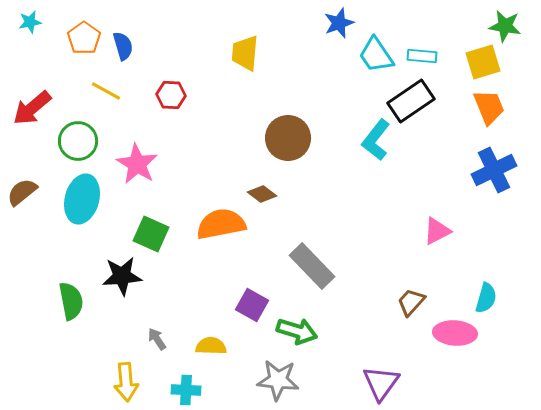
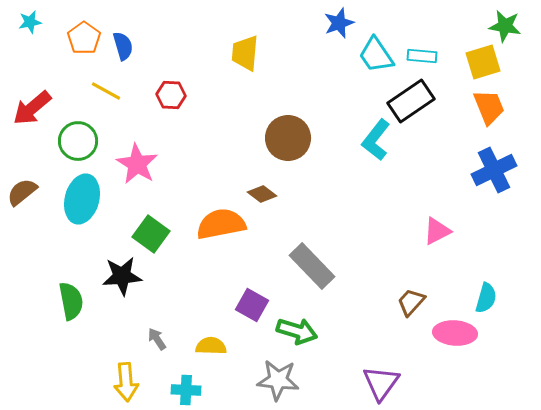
green square: rotated 12 degrees clockwise
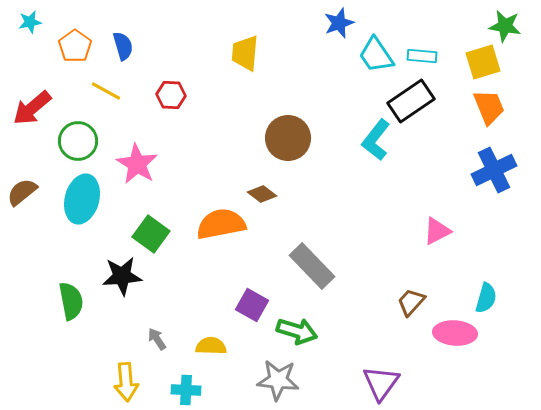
orange pentagon: moved 9 px left, 8 px down
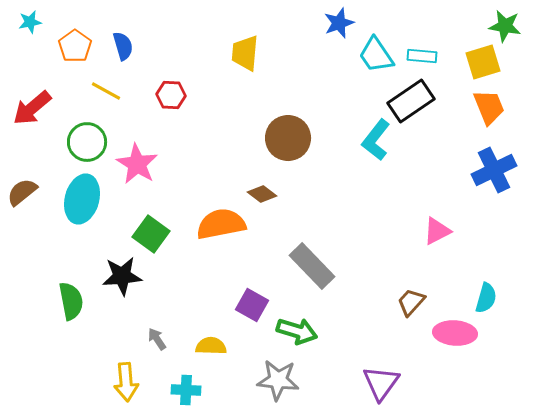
green circle: moved 9 px right, 1 px down
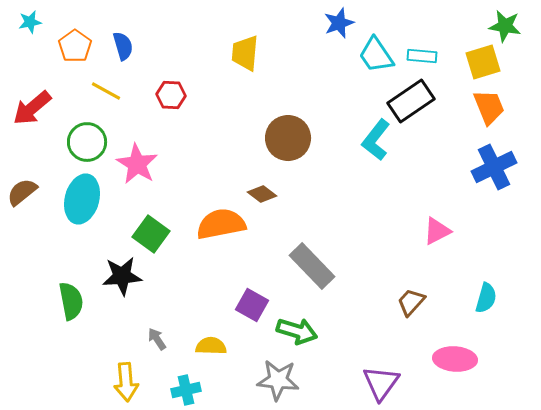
blue cross: moved 3 px up
pink ellipse: moved 26 px down
cyan cross: rotated 16 degrees counterclockwise
